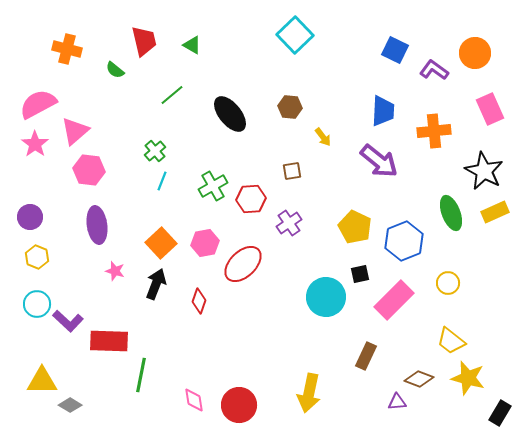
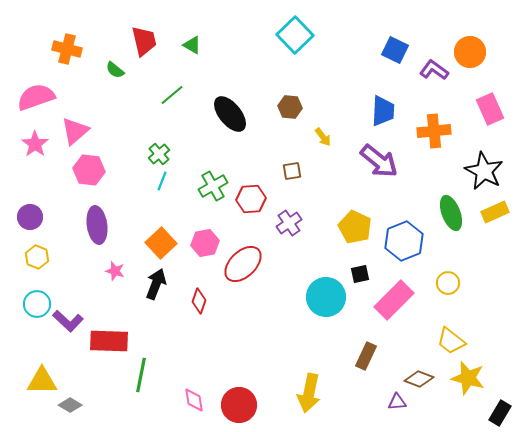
orange circle at (475, 53): moved 5 px left, 1 px up
pink semicircle at (38, 104): moved 2 px left, 7 px up; rotated 9 degrees clockwise
green cross at (155, 151): moved 4 px right, 3 px down
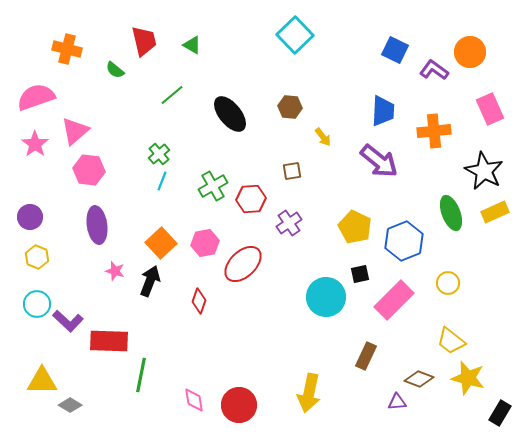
black arrow at (156, 284): moved 6 px left, 3 px up
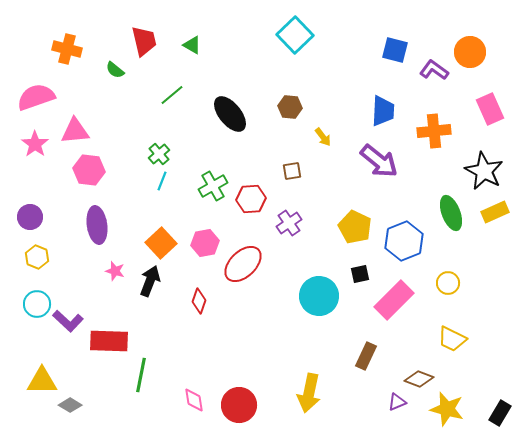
blue square at (395, 50): rotated 12 degrees counterclockwise
pink triangle at (75, 131): rotated 36 degrees clockwise
cyan circle at (326, 297): moved 7 px left, 1 px up
yellow trapezoid at (451, 341): moved 1 px right, 2 px up; rotated 12 degrees counterclockwise
yellow star at (468, 378): moved 21 px left, 31 px down
purple triangle at (397, 402): rotated 18 degrees counterclockwise
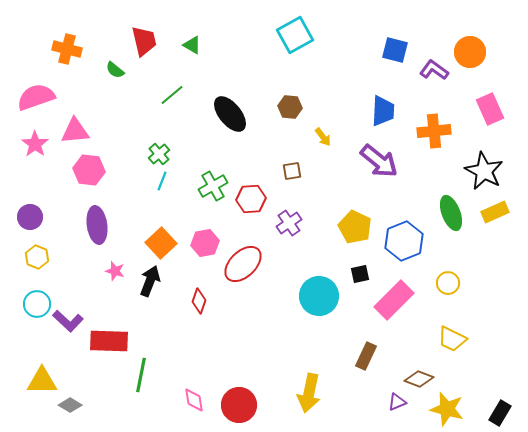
cyan square at (295, 35): rotated 15 degrees clockwise
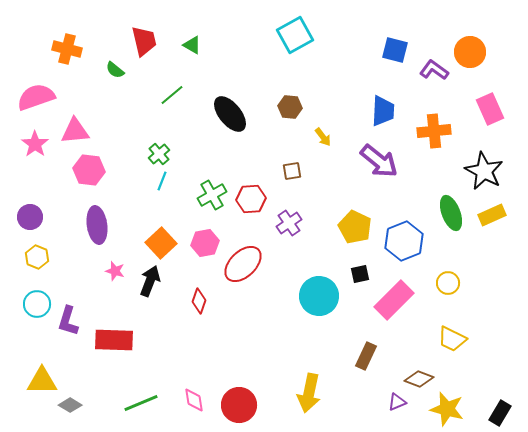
green cross at (213, 186): moved 1 px left, 9 px down
yellow rectangle at (495, 212): moved 3 px left, 3 px down
purple L-shape at (68, 321): rotated 64 degrees clockwise
red rectangle at (109, 341): moved 5 px right, 1 px up
green line at (141, 375): moved 28 px down; rotated 56 degrees clockwise
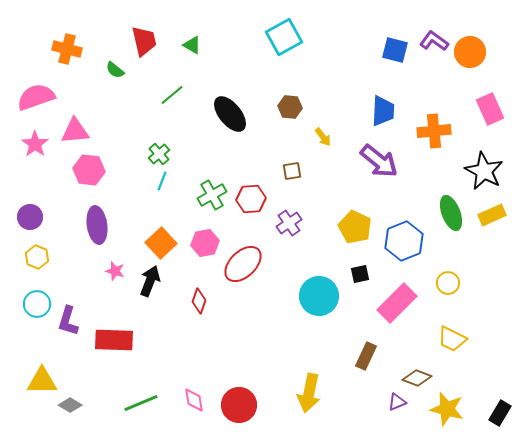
cyan square at (295, 35): moved 11 px left, 2 px down
purple L-shape at (434, 70): moved 29 px up
pink rectangle at (394, 300): moved 3 px right, 3 px down
brown diamond at (419, 379): moved 2 px left, 1 px up
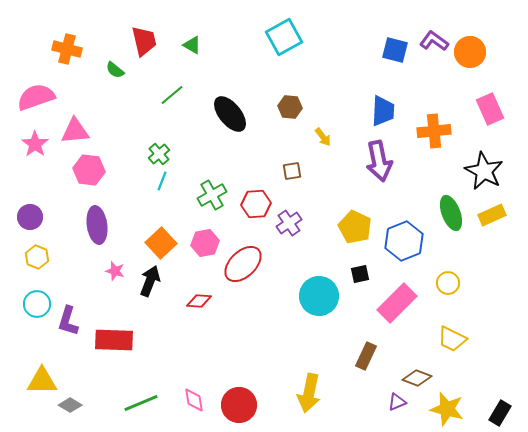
purple arrow at (379, 161): rotated 39 degrees clockwise
red hexagon at (251, 199): moved 5 px right, 5 px down
red diamond at (199, 301): rotated 75 degrees clockwise
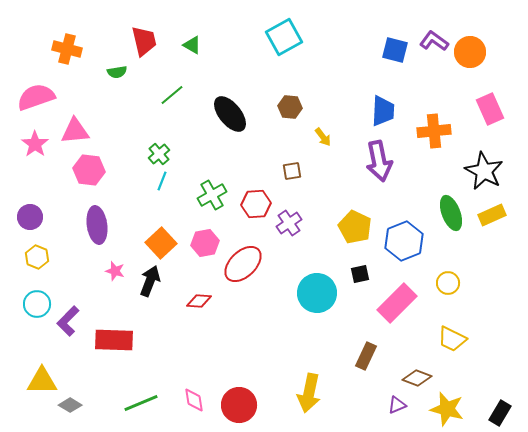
green semicircle at (115, 70): moved 2 px right, 2 px down; rotated 48 degrees counterclockwise
cyan circle at (319, 296): moved 2 px left, 3 px up
purple L-shape at (68, 321): rotated 28 degrees clockwise
purple triangle at (397, 402): moved 3 px down
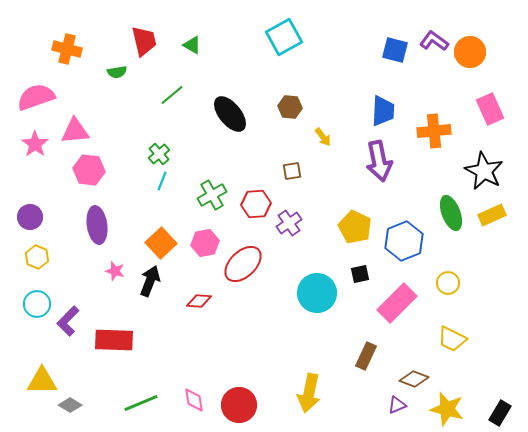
brown diamond at (417, 378): moved 3 px left, 1 px down
